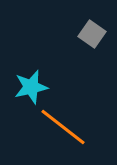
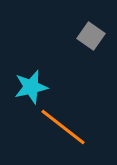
gray square: moved 1 px left, 2 px down
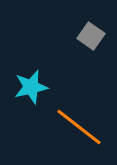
orange line: moved 16 px right
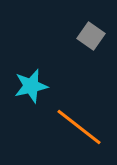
cyan star: moved 1 px up
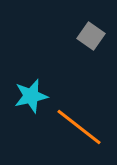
cyan star: moved 10 px down
